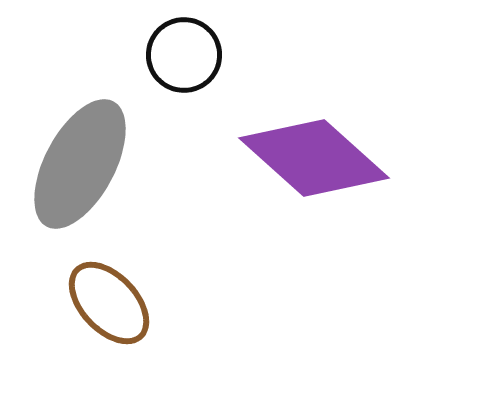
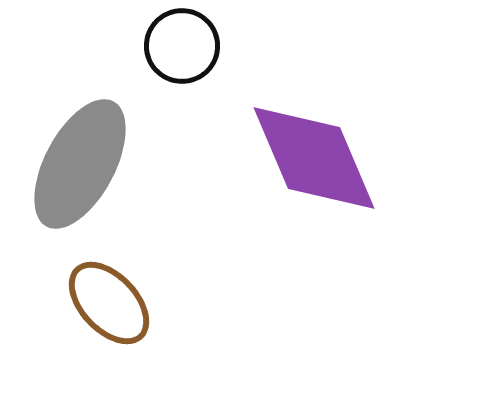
black circle: moved 2 px left, 9 px up
purple diamond: rotated 25 degrees clockwise
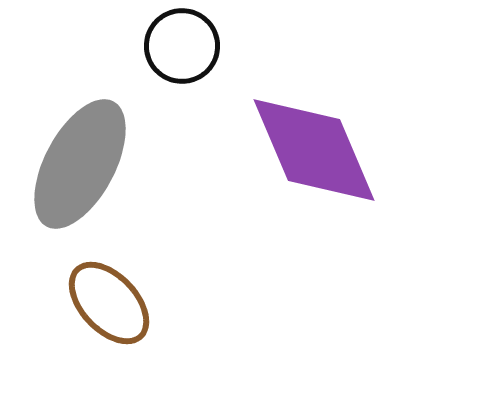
purple diamond: moved 8 px up
